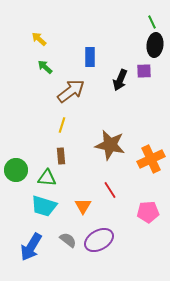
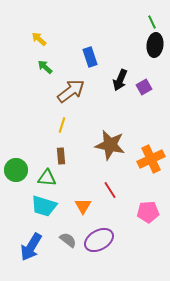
blue rectangle: rotated 18 degrees counterclockwise
purple square: moved 16 px down; rotated 28 degrees counterclockwise
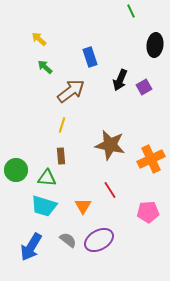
green line: moved 21 px left, 11 px up
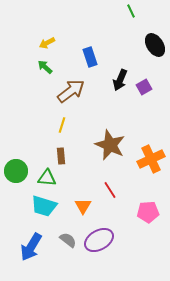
yellow arrow: moved 8 px right, 4 px down; rotated 70 degrees counterclockwise
black ellipse: rotated 40 degrees counterclockwise
brown star: rotated 12 degrees clockwise
green circle: moved 1 px down
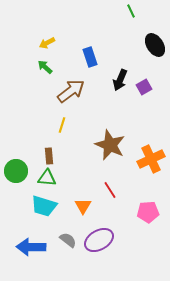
brown rectangle: moved 12 px left
blue arrow: rotated 60 degrees clockwise
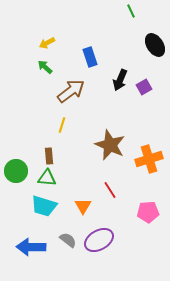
orange cross: moved 2 px left; rotated 8 degrees clockwise
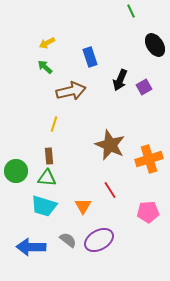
brown arrow: rotated 24 degrees clockwise
yellow line: moved 8 px left, 1 px up
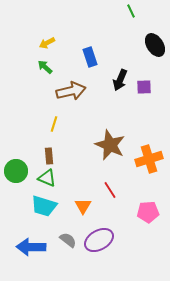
purple square: rotated 28 degrees clockwise
green triangle: rotated 18 degrees clockwise
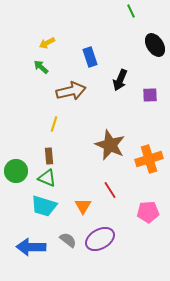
green arrow: moved 4 px left
purple square: moved 6 px right, 8 px down
purple ellipse: moved 1 px right, 1 px up
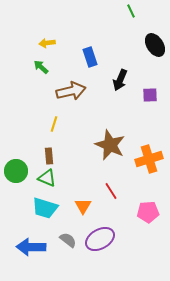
yellow arrow: rotated 21 degrees clockwise
red line: moved 1 px right, 1 px down
cyan trapezoid: moved 1 px right, 2 px down
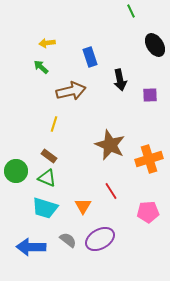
black arrow: rotated 35 degrees counterclockwise
brown rectangle: rotated 49 degrees counterclockwise
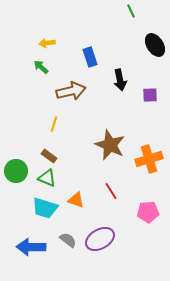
orange triangle: moved 7 px left, 6 px up; rotated 42 degrees counterclockwise
